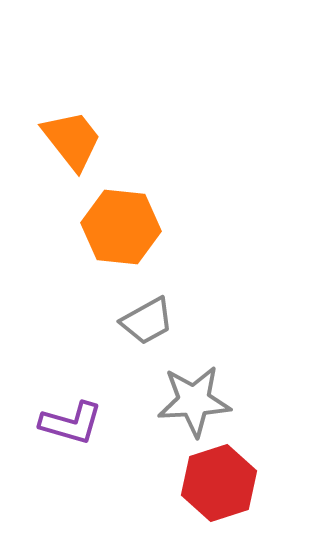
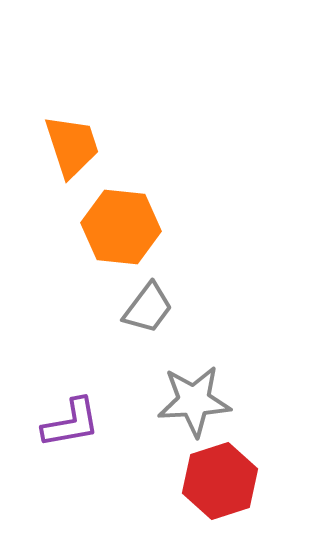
orange trapezoid: moved 6 px down; rotated 20 degrees clockwise
gray trapezoid: moved 1 px right, 13 px up; rotated 24 degrees counterclockwise
purple L-shape: rotated 26 degrees counterclockwise
red hexagon: moved 1 px right, 2 px up
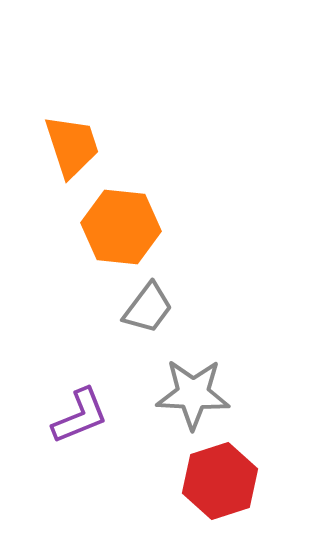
gray star: moved 1 px left, 7 px up; rotated 6 degrees clockwise
purple L-shape: moved 9 px right, 7 px up; rotated 12 degrees counterclockwise
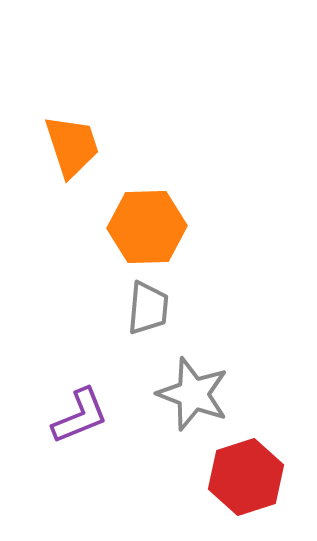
orange hexagon: moved 26 px right; rotated 8 degrees counterclockwise
gray trapezoid: rotated 32 degrees counterclockwise
gray star: rotated 18 degrees clockwise
red hexagon: moved 26 px right, 4 px up
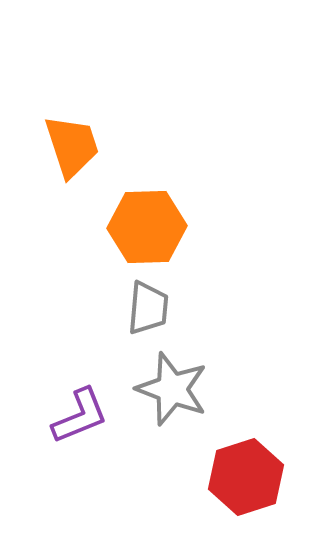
gray star: moved 21 px left, 5 px up
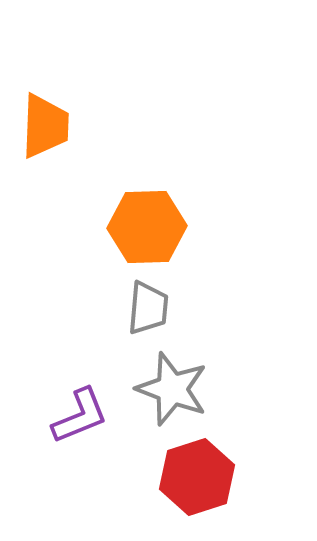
orange trapezoid: moved 27 px left, 20 px up; rotated 20 degrees clockwise
red hexagon: moved 49 px left
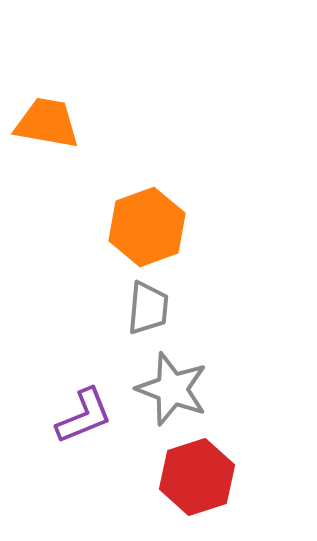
orange trapezoid: moved 2 px right, 3 px up; rotated 82 degrees counterclockwise
orange hexagon: rotated 18 degrees counterclockwise
purple L-shape: moved 4 px right
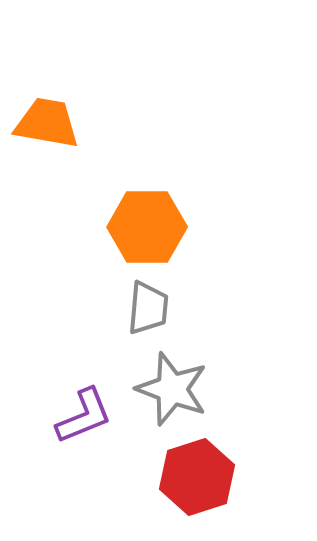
orange hexagon: rotated 20 degrees clockwise
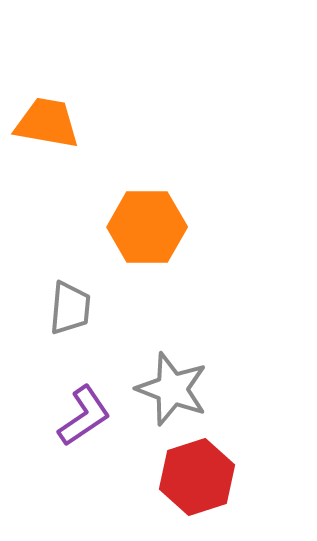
gray trapezoid: moved 78 px left
purple L-shape: rotated 12 degrees counterclockwise
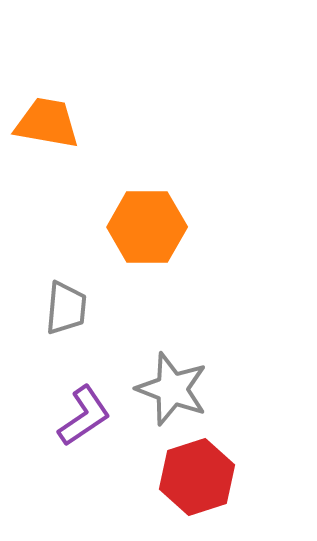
gray trapezoid: moved 4 px left
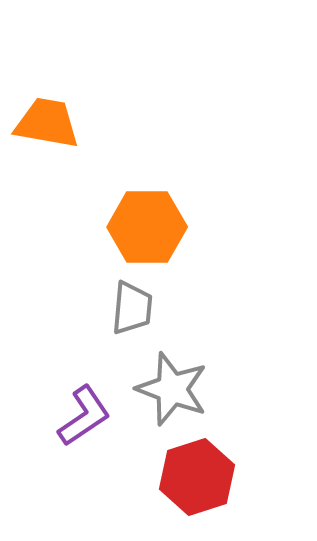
gray trapezoid: moved 66 px right
